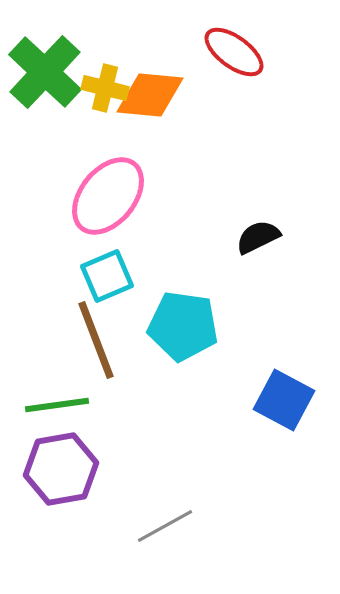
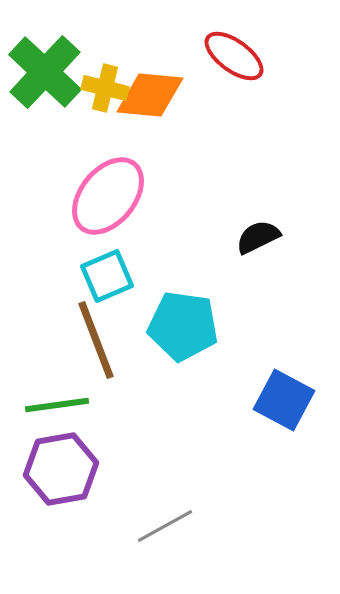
red ellipse: moved 4 px down
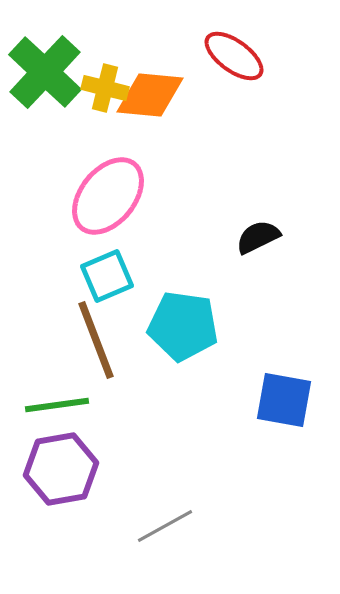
blue square: rotated 18 degrees counterclockwise
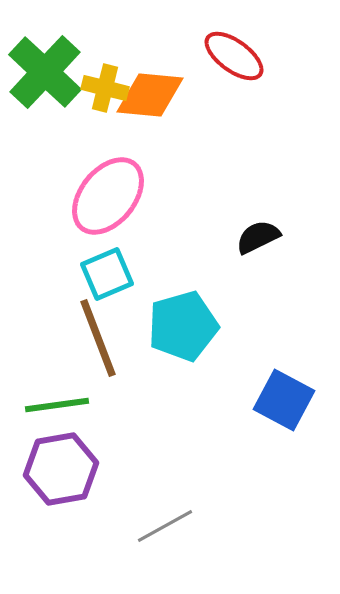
cyan square: moved 2 px up
cyan pentagon: rotated 24 degrees counterclockwise
brown line: moved 2 px right, 2 px up
blue square: rotated 18 degrees clockwise
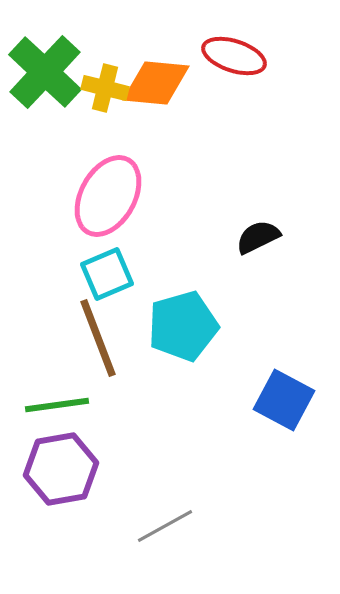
red ellipse: rotated 18 degrees counterclockwise
orange diamond: moved 6 px right, 12 px up
pink ellipse: rotated 10 degrees counterclockwise
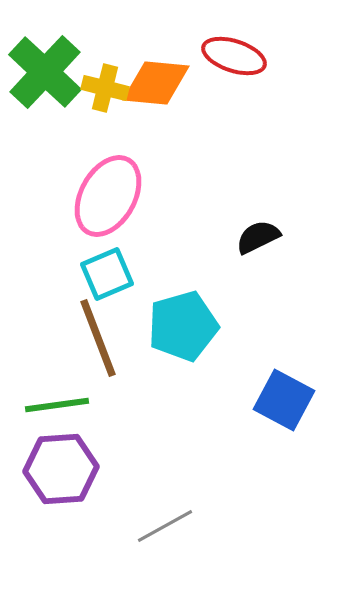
purple hexagon: rotated 6 degrees clockwise
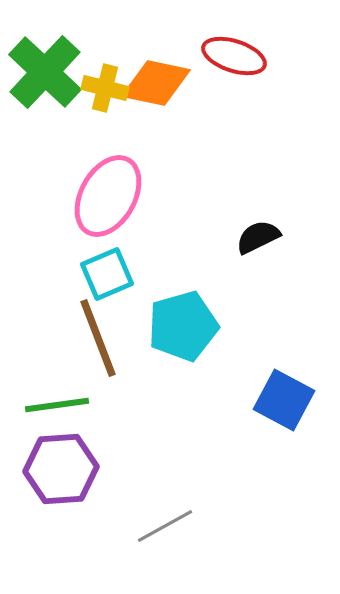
orange diamond: rotated 6 degrees clockwise
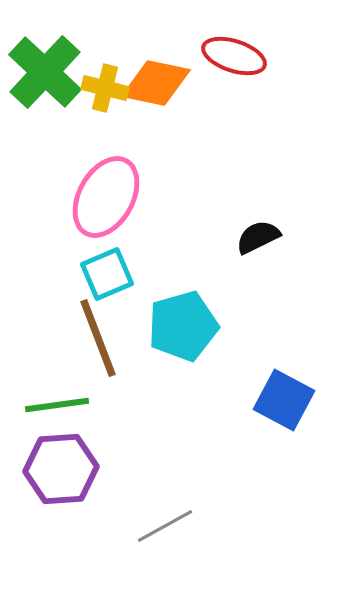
pink ellipse: moved 2 px left, 1 px down
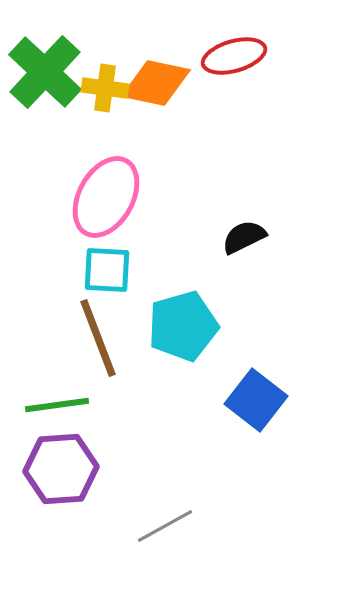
red ellipse: rotated 34 degrees counterclockwise
yellow cross: rotated 6 degrees counterclockwise
black semicircle: moved 14 px left
cyan square: moved 4 px up; rotated 26 degrees clockwise
blue square: moved 28 px left; rotated 10 degrees clockwise
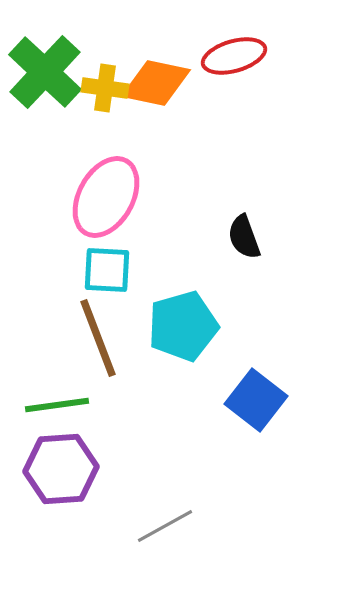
black semicircle: rotated 84 degrees counterclockwise
